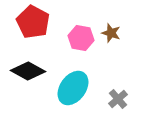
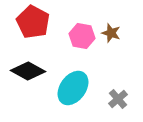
pink hexagon: moved 1 px right, 2 px up
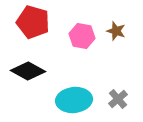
red pentagon: rotated 12 degrees counterclockwise
brown star: moved 5 px right, 2 px up
cyan ellipse: moved 1 px right, 12 px down; rotated 48 degrees clockwise
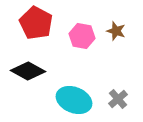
red pentagon: moved 3 px right, 1 px down; rotated 12 degrees clockwise
cyan ellipse: rotated 28 degrees clockwise
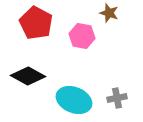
brown star: moved 7 px left, 18 px up
black diamond: moved 5 px down
gray cross: moved 1 px left, 1 px up; rotated 30 degrees clockwise
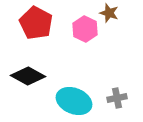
pink hexagon: moved 3 px right, 7 px up; rotated 15 degrees clockwise
cyan ellipse: moved 1 px down
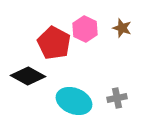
brown star: moved 13 px right, 15 px down
red pentagon: moved 18 px right, 20 px down
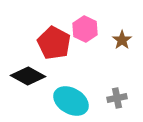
brown star: moved 12 px down; rotated 18 degrees clockwise
cyan ellipse: moved 3 px left; rotated 8 degrees clockwise
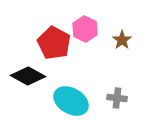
gray cross: rotated 18 degrees clockwise
